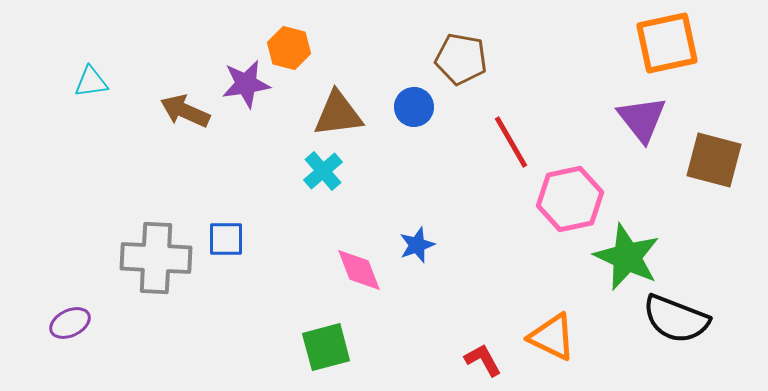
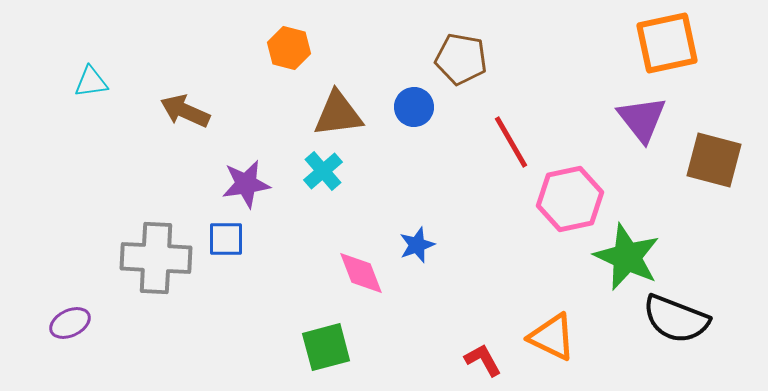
purple star: moved 100 px down
pink diamond: moved 2 px right, 3 px down
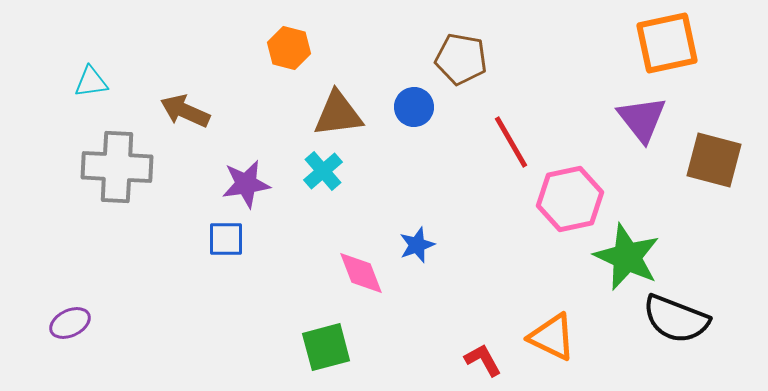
gray cross: moved 39 px left, 91 px up
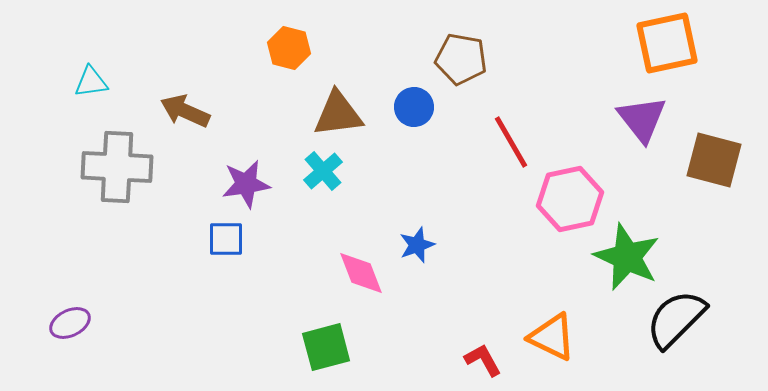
black semicircle: rotated 114 degrees clockwise
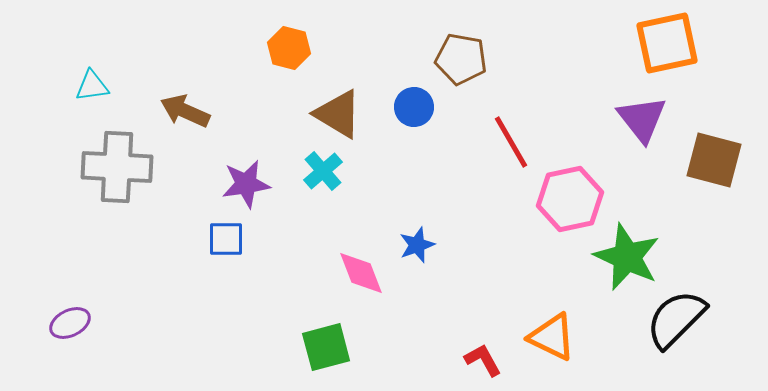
cyan triangle: moved 1 px right, 4 px down
brown triangle: rotated 38 degrees clockwise
